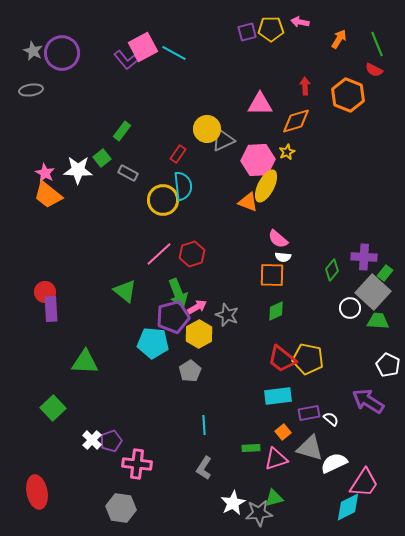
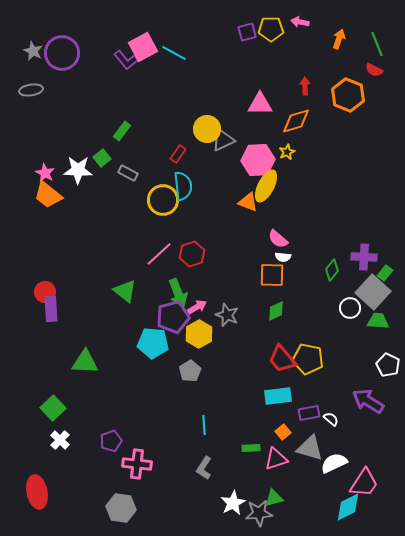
orange arrow at (339, 39): rotated 12 degrees counterclockwise
red trapezoid at (282, 359): rotated 12 degrees clockwise
white cross at (92, 440): moved 32 px left
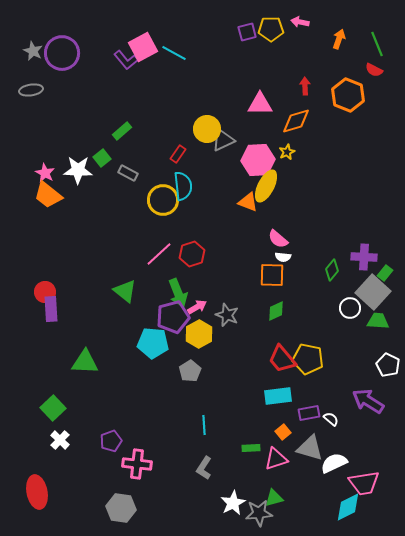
green rectangle at (122, 131): rotated 12 degrees clockwise
pink trapezoid at (364, 483): rotated 48 degrees clockwise
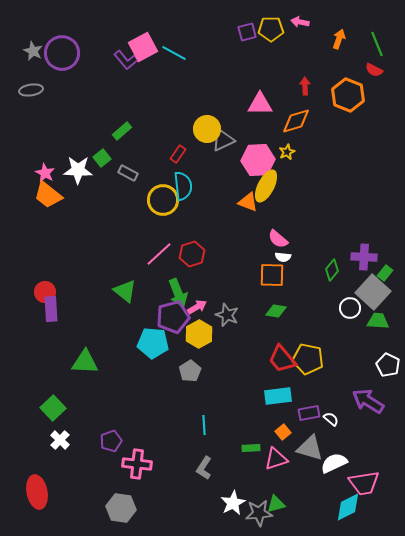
green diamond at (276, 311): rotated 35 degrees clockwise
green triangle at (274, 498): moved 2 px right, 6 px down
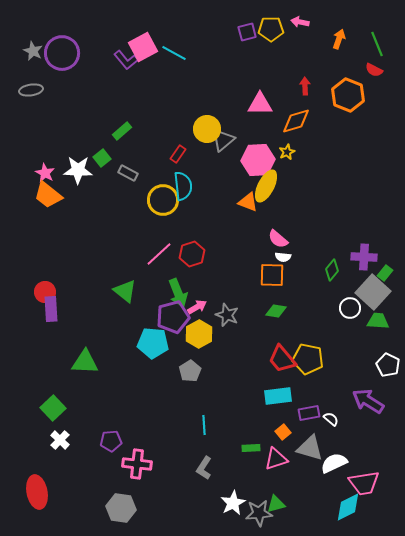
gray triangle at (223, 140): rotated 15 degrees counterclockwise
purple pentagon at (111, 441): rotated 15 degrees clockwise
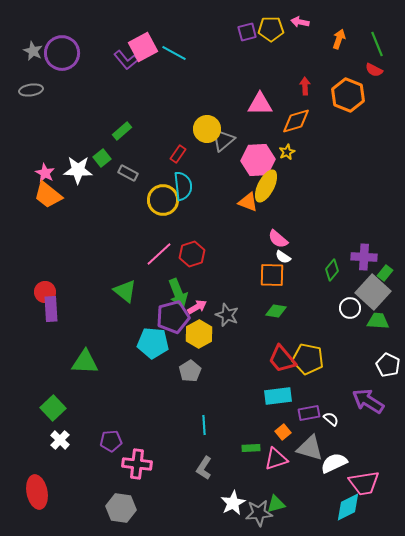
white semicircle at (283, 257): rotated 28 degrees clockwise
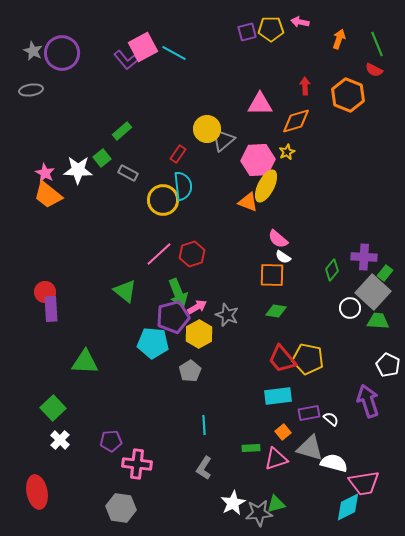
purple arrow at (368, 401): rotated 40 degrees clockwise
white semicircle at (334, 463): rotated 40 degrees clockwise
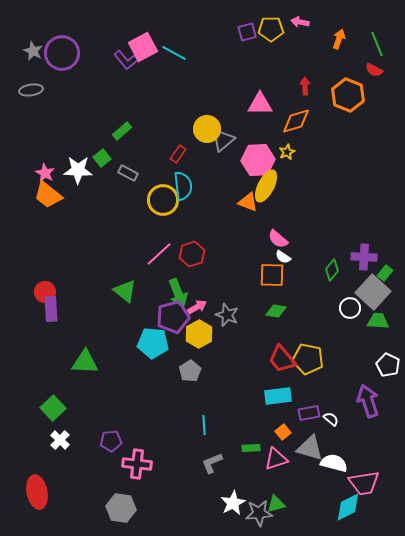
gray L-shape at (204, 468): moved 8 px right, 5 px up; rotated 35 degrees clockwise
